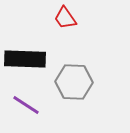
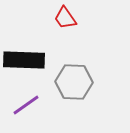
black rectangle: moved 1 px left, 1 px down
purple line: rotated 68 degrees counterclockwise
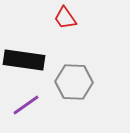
black rectangle: rotated 6 degrees clockwise
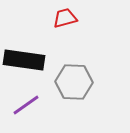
red trapezoid: rotated 110 degrees clockwise
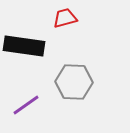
black rectangle: moved 14 px up
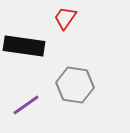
red trapezoid: rotated 40 degrees counterclockwise
gray hexagon: moved 1 px right, 3 px down; rotated 6 degrees clockwise
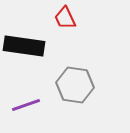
red trapezoid: rotated 60 degrees counterclockwise
purple line: rotated 16 degrees clockwise
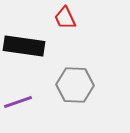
gray hexagon: rotated 6 degrees counterclockwise
purple line: moved 8 px left, 3 px up
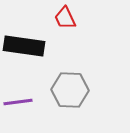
gray hexagon: moved 5 px left, 5 px down
purple line: rotated 12 degrees clockwise
